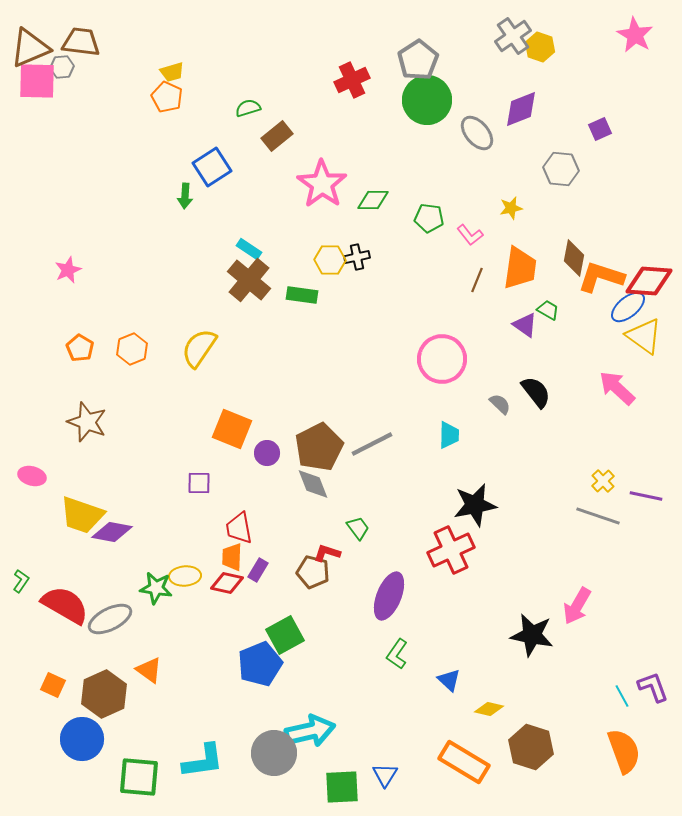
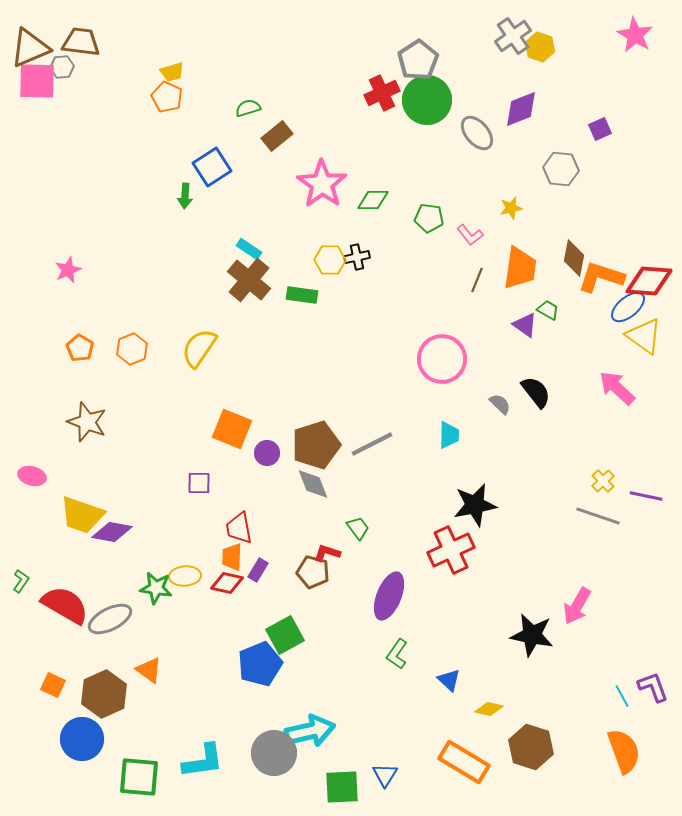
red cross at (352, 80): moved 30 px right, 13 px down
brown pentagon at (319, 447): moved 3 px left, 2 px up; rotated 9 degrees clockwise
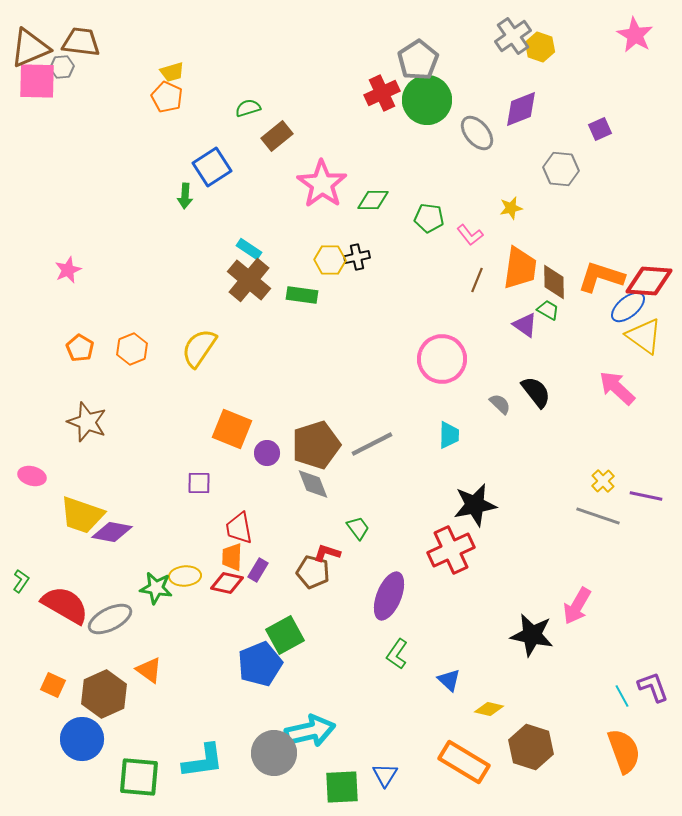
brown diamond at (574, 258): moved 20 px left, 24 px down; rotated 12 degrees counterclockwise
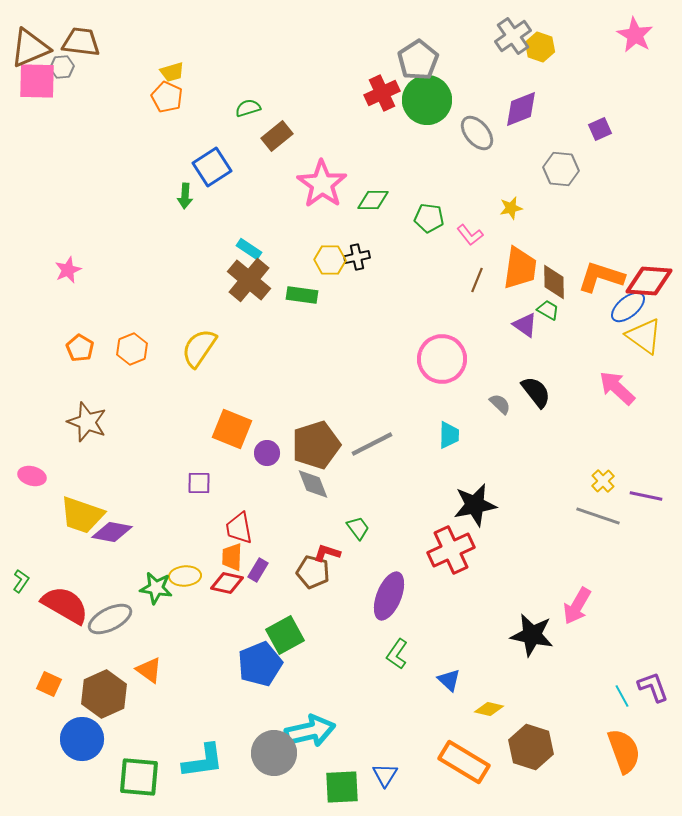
orange square at (53, 685): moved 4 px left, 1 px up
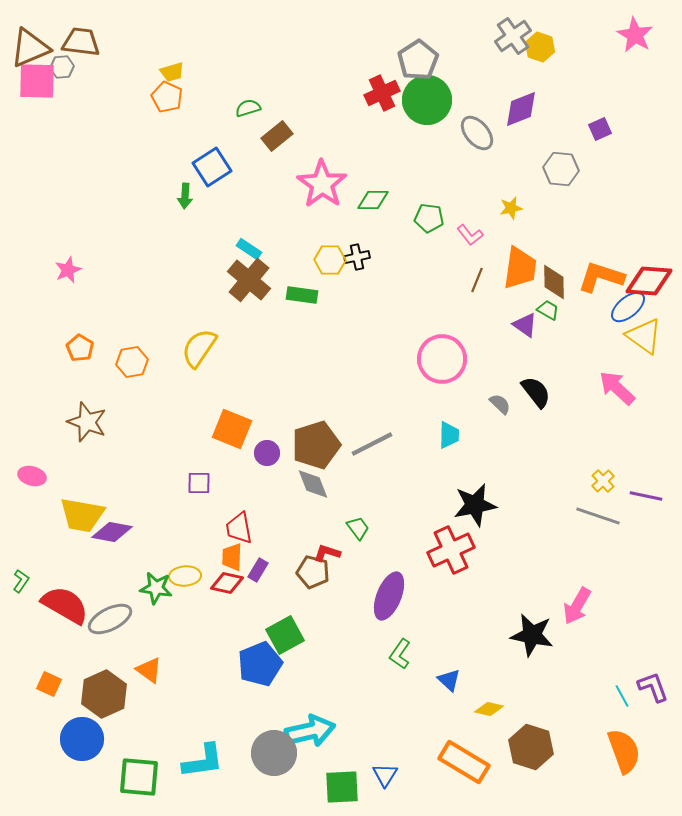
orange hexagon at (132, 349): moved 13 px down; rotated 12 degrees clockwise
yellow trapezoid at (82, 515): rotated 9 degrees counterclockwise
green L-shape at (397, 654): moved 3 px right
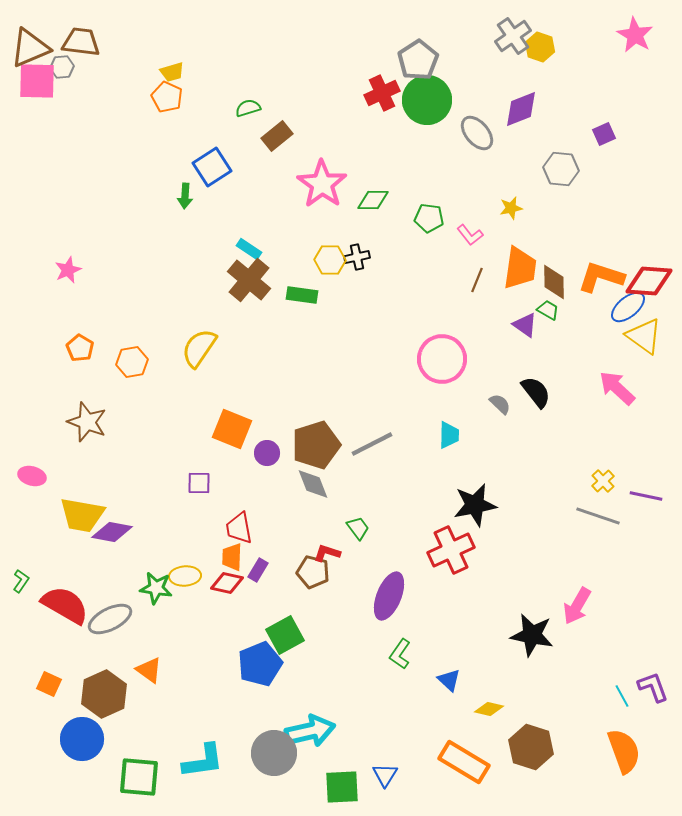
purple square at (600, 129): moved 4 px right, 5 px down
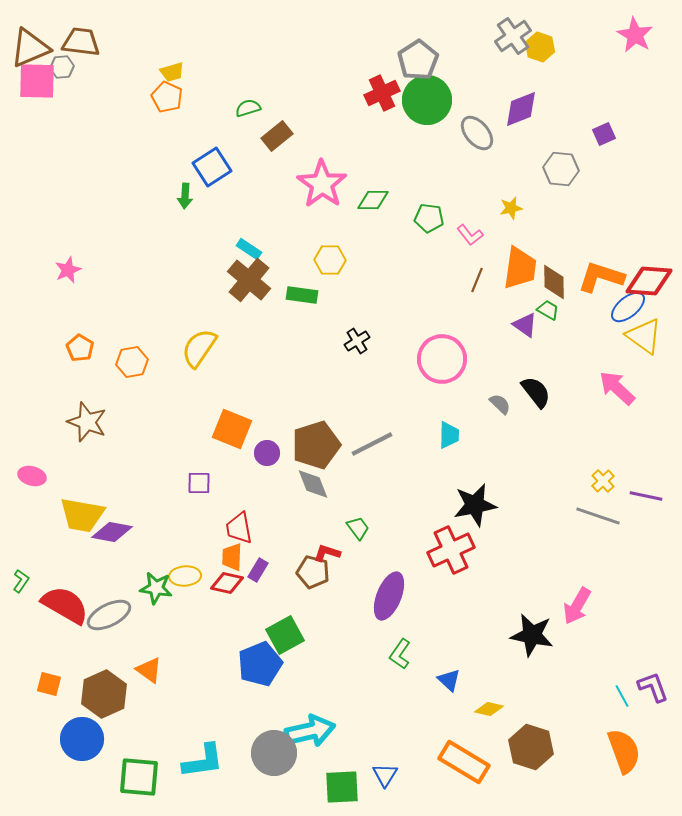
black cross at (357, 257): moved 84 px down; rotated 20 degrees counterclockwise
gray ellipse at (110, 619): moved 1 px left, 4 px up
orange square at (49, 684): rotated 10 degrees counterclockwise
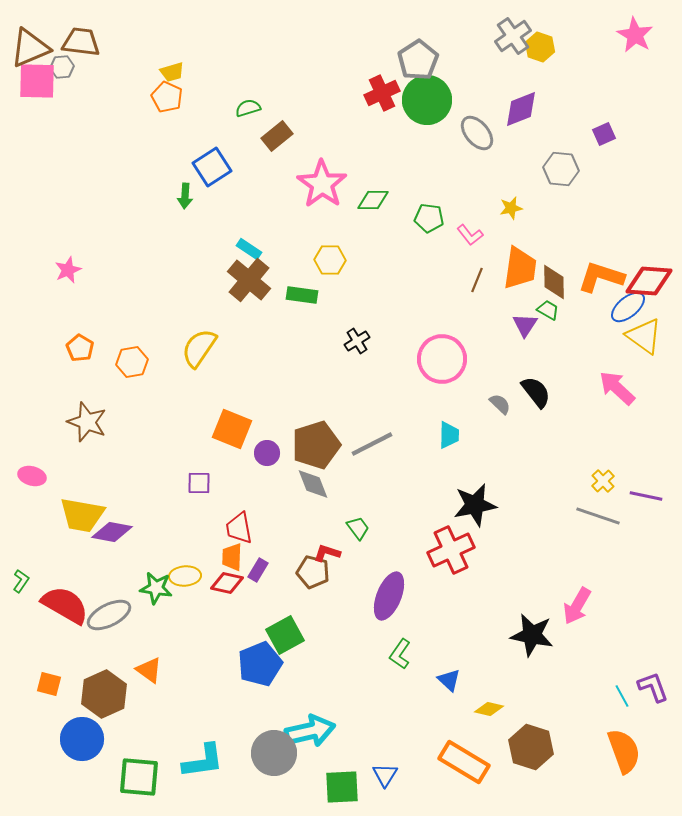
purple triangle at (525, 325): rotated 28 degrees clockwise
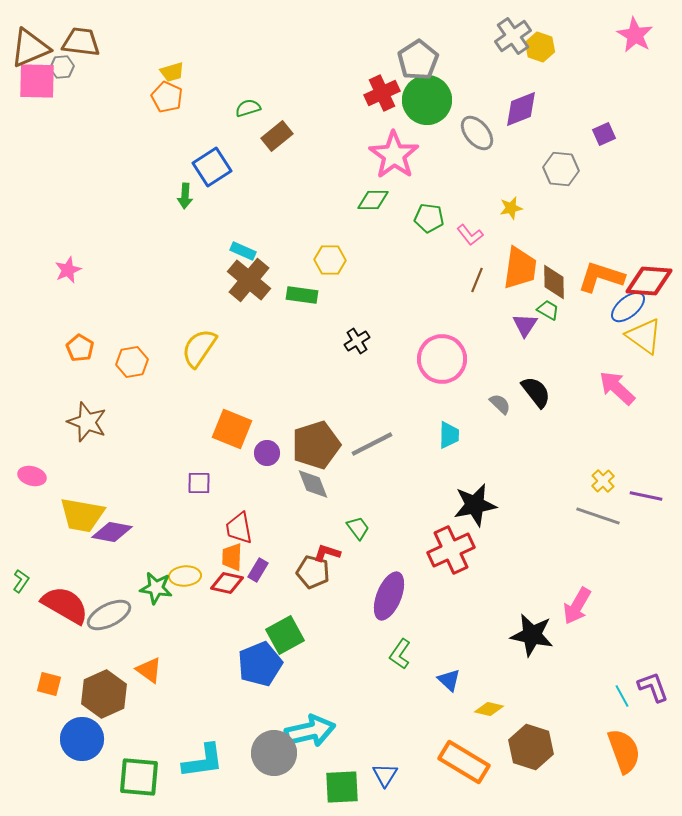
pink star at (322, 184): moved 72 px right, 29 px up
cyan rectangle at (249, 249): moved 6 px left, 2 px down; rotated 10 degrees counterclockwise
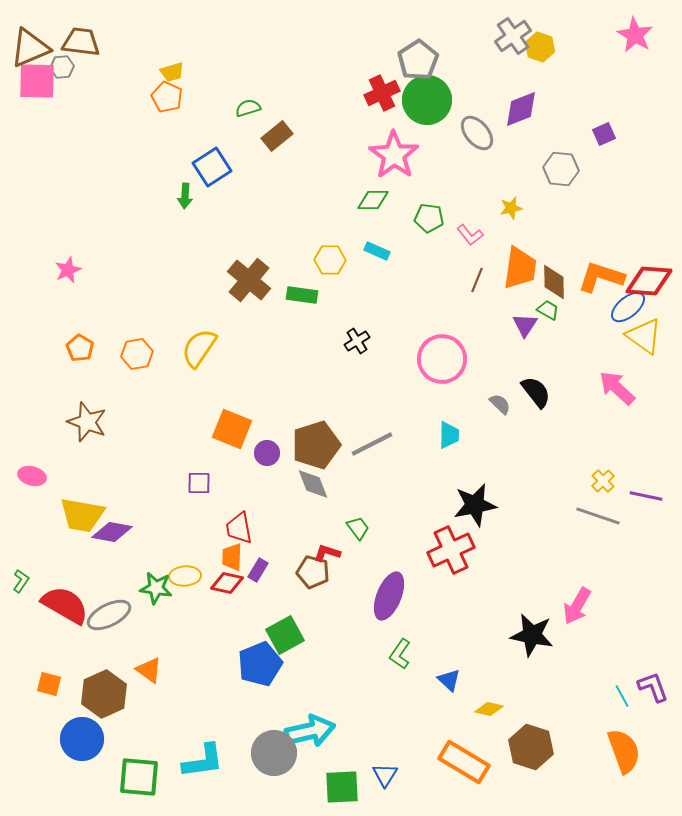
cyan rectangle at (243, 251): moved 134 px right
orange hexagon at (132, 362): moved 5 px right, 8 px up
